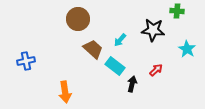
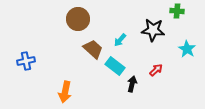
orange arrow: rotated 20 degrees clockwise
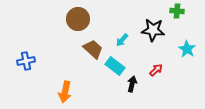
cyan arrow: moved 2 px right
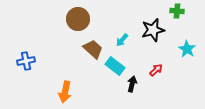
black star: rotated 20 degrees counterclockwise
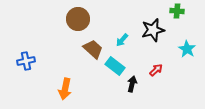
orange arrow: moved 3 px up
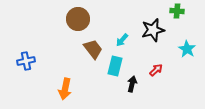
brown trapezoid: rotated 10 degrees clockwise
cyan rectangle: rotated 66 degrees clockwise
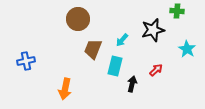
brown trapezoid: rotated 120 degrees counterclockwise
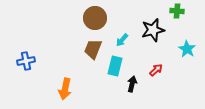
brown circle: moved 17 px right, 1 px up
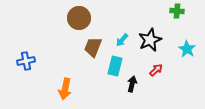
brown circle: moved 16 px left
black star: moved 3 px left, 10 px down; rotated 10 degrees counterclockwise
brown trapezoid: moved 2 px up
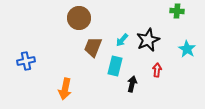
black star: moved 2 px left
red arrow: moved 1 px right; rotated 40 degrees counterclockwise
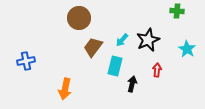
brown trapezoid: rotated 15 degrees clockwise
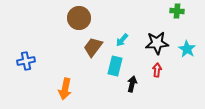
black star: moved 9 px right, 3 px down; rotated 20 degrees clockwise
